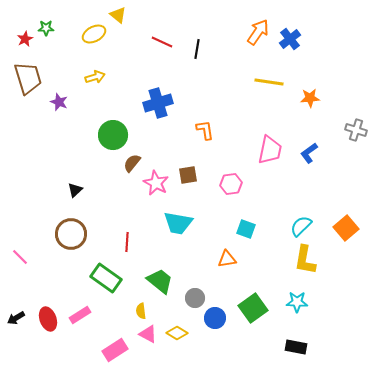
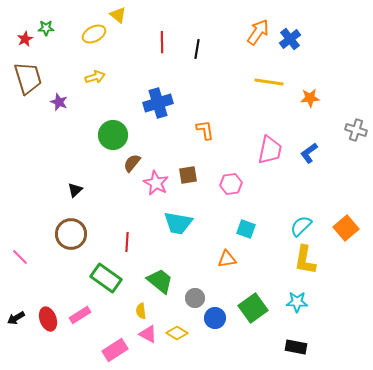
red line at (162, 42): rotated 65 degrees clockwise
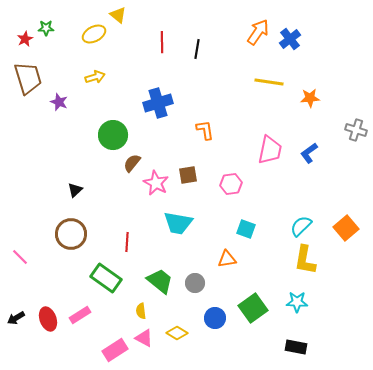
gray circle at (195, 298): moved 15 px up
pink triangle at (148, 334): moved 4 px left, 4 px down
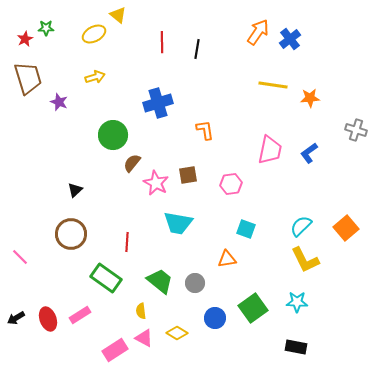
yellow line at (269, 82): moved 4 px right, 3 px down
yellow L-shape at (305, 260): rotated 36 degrees counterclockwise
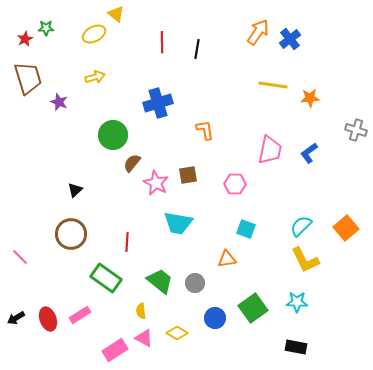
yellow triangle at (118, 15): moved 2 px left, 1 px up
pink hexagon at (231, 184): moved 4 px right; rotated 10 degrees clockwise
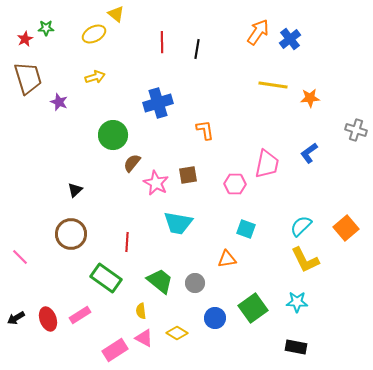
pink trapezoid at (270, 150): moved 3 px left, 14 px down
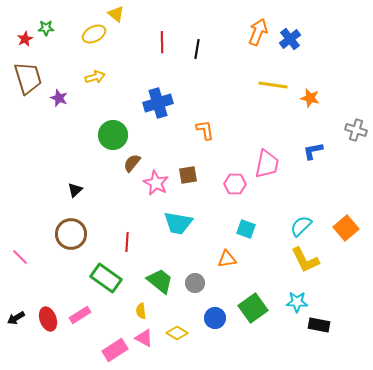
orange arrow at (258, 32): rotated 12 degrees counterclockwise
orange star at (310, 98): rotated 18 degrees clockwise
purple star at (59, 102): moved 4 px up
blue L-shape at (309, 153): moved 4 px right, 2 px up; rotated 25 degrees clockwise
black rectangle at (296, 347): moved 23 px right, 22 px up
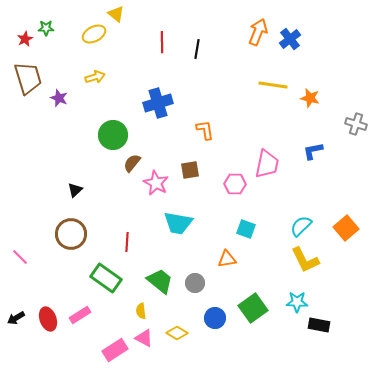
gray cross at (356, 130): moved 6 px up
brown square at (188, 175): moved 2 px right, 5 px up
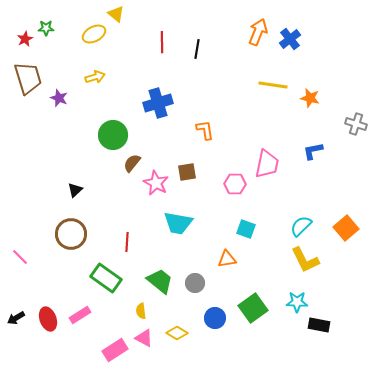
brown square at (190, 170): moved 3 px left, 2 px down
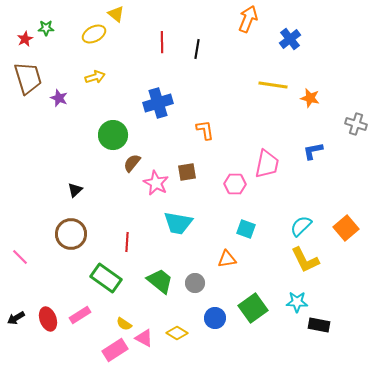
orange arrow at (258, 32): moved 10 px left, 13 px up
yellow semicircle at (141, 311): moved 17 px left, 13 px down; rotated 49 degrees counterclockwise
